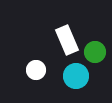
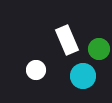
green circle: moved 4 px right, 3 px up
cyan circle: moved 7 px right
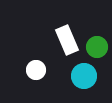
green circle: moved 2 px left, 2 px up
cyan circle: moved 1 px right
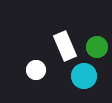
white rectangle: moved 2 px left, 6 px down
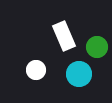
white rectangle: moved 1 px left, 10 px up
cyan circle: moved 5 px left, 2 px up
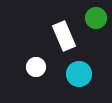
green circle: moved 1 px left, 29 px up
white circle: moved 3 px up
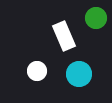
white circle: moved 1 px right, 4 px down
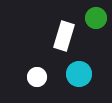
white rectangle: rotated 40 degrees clockwise
white circle: moved 6 px down
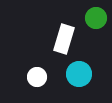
white rectangle: moved 3 px down
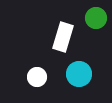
white rectangle: moved 1 px left, 2 px up
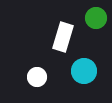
cyan circle: moved 5 px right, 3 px up
